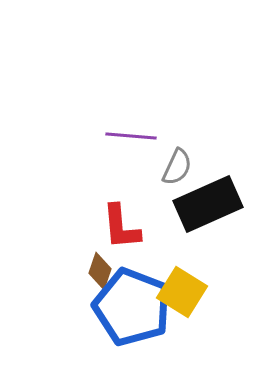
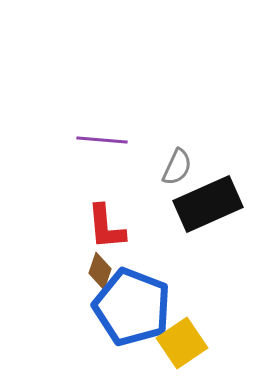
purple line: moved 29 px left, 4 px down
red L-shape: moved 15 px left
yellow square: moved 51 px down; rotated 24 degrees clockwise
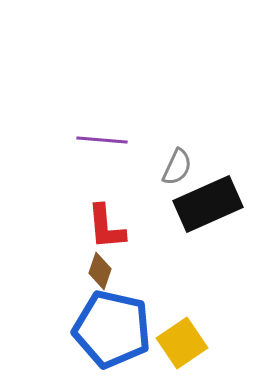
blue pentagon: moved 20 px left, 22 px down; rotated 8 degrees counterclockwise
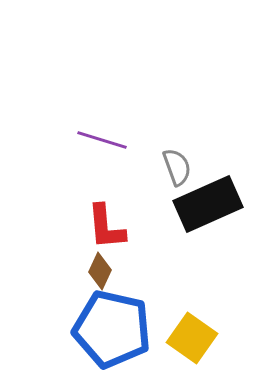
purple line: rotated 12 degrees clockwise
gray semicircle: rotated 45 degrees counterclockwise
brown diamond: rotated 6 degrees clockwise
yellow square: moved 10 px right, 5 px up; rotated 21 degrees counterclockwise
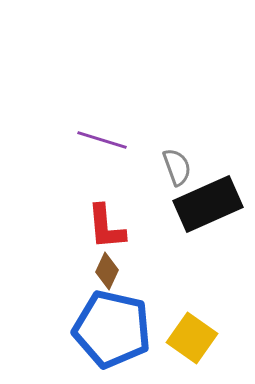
brown diamond: moved 7 px right
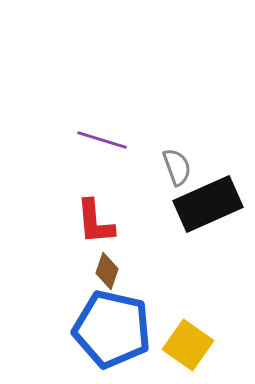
red L-shape: moved 11 px left, 5 px up
brown diamond: rotated 6 degrees counterclockwise
yellow square: moved 4 px left, 7 px down
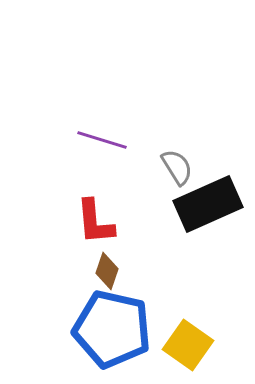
gray semicircle: rotated 12 degrees counterclockwise
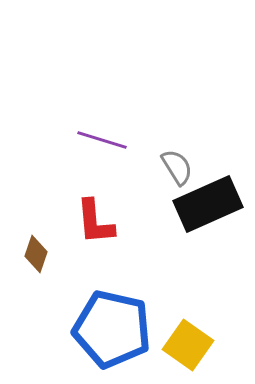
brown diamond: moved 71 px left, 17 px up
